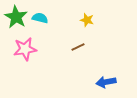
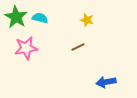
pink star: moved 1 px right, 1 px up
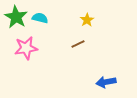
yellow star: rotated 24 degrees clockwise
brown line: moved 3 px up
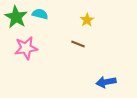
cyan semicircle: moved 4 px up
brown line: rotated 48 degrees clockwise
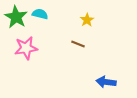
blue arrow: rotated 18 degrees clockwise
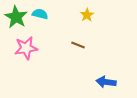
yellow star: moved 5 px up
brown line: moved 1 px down
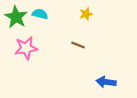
yellow star: moved 1 px left, 1 px up; rotated 16 degrees clockwise
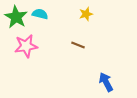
pink star: moved 2 px up
blue arrow: rotated 54 degrees clockwise
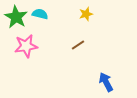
brown line: rotated 56 degrees counterclockwise
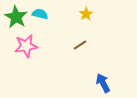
yellow star: rotated 16 degrees counterclockwise
brown line: moved 2 px right
blue arrow: moved 3 px left, 1 px down
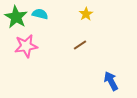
blue arrow: moved 8 px right, 2 px up
